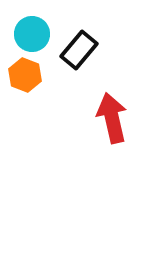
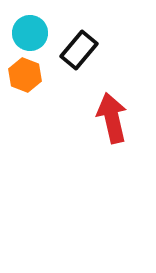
cyan circle: moved 2 px left, 1 px up
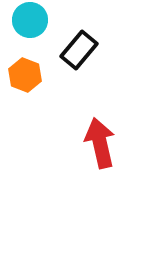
cyan circle: moved 13 px up
red arrow: moved 12 px left, 25 px down
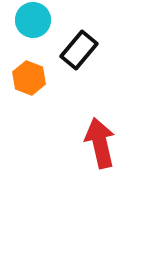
cyan circle: moved 3 px right
orange hexagon: moved 4 px right, 3 px down
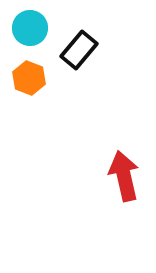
cyan circle: moved 3 px left, 8 px down
red arrow: moved 24 px right, 33 px down
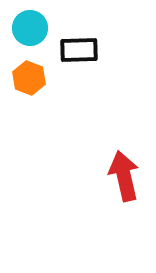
black rectangle: rotated 48 degrees clockwise
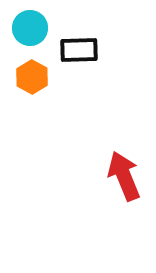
orange hexagon: moved 3 px right, 1 px up; rotated 8 degrees clockwise
red arrow: rotated 9 degrees counterclockwise
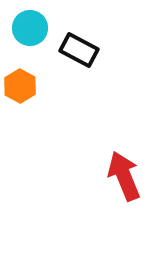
black rectangle: rotated 30 degrees clockwise
orange hexagon: moved 12 px left, 9 px down
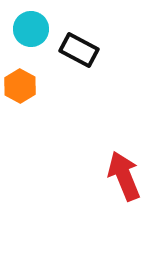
cyan circle: moved 1 px right, 1 px down
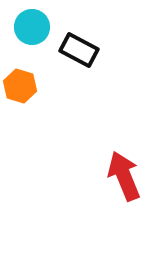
cyan circle: moved 1 px right, 2 px up
orange hexagon: rotated 12 degrees counterclockwise
